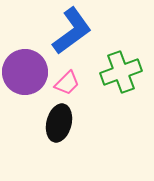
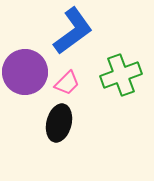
blue L-shape: moved 1 px right
green cross: moved 3 px down
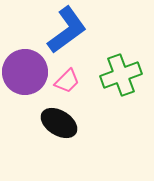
blue L-shape: moved 6 px left, 1 px up
pink trapezoid: moved 2 px up
black ellipse: rotated 72 degrees counterclockwise
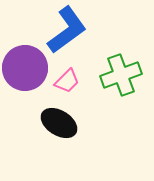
purple circle: moved 4 px up
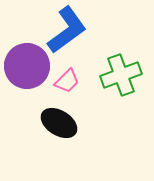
purple circle: moved 2 px right, 2 px up
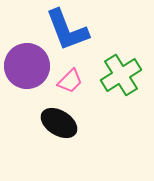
blue L-shape: rotated 105 degrees clockwise
green cross: rotated 12 degrees counterclockwise
pink trapezoid: moved 3 px right
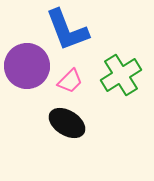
black ellipse: moved 8 px right
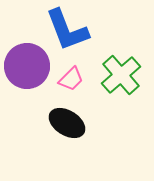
green cross: rotated 9 degrees counterclockwise
pink trapezoid: moved 1 px right, 2 px up
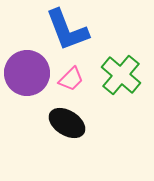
purple circle: moved 7 px down
green cross: rotated 9 degrees counterclockwise
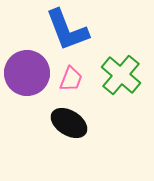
pink trapezoid: rotated 24 degrees counterclockwise
black ellipse: moved 2 px right
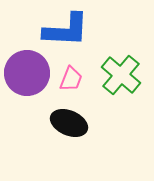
blue L-shape: moved 1 px left; rotated 66 degrees counterclockwise
black ellipse: rotated 9 degrees counterclockwise
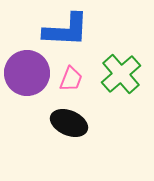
green cross: moved 1 px up; rotated 9 degrees clockwise
